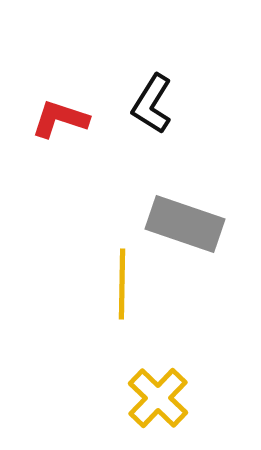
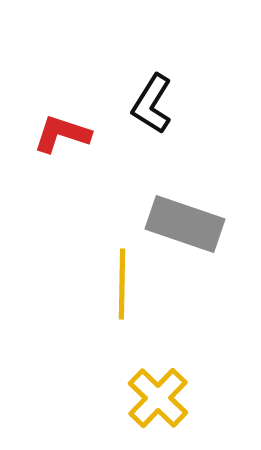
red L-shape: moved 2 px right, 15 px down
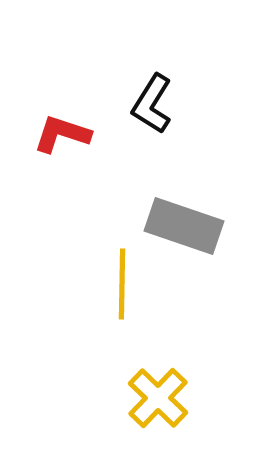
gray rectangle: moved 1 px left, 2 px down
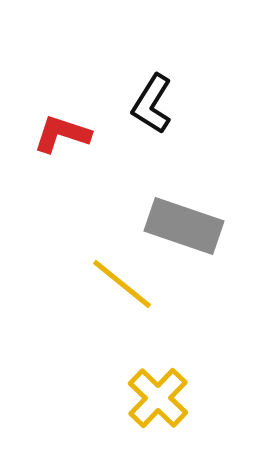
yellow line: rotated 52 degrees counterclockwise
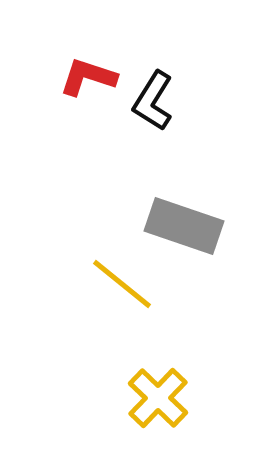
black L-shape: moved 1 px right, 3 px up
red L-shape: moved 26 px right, 57 px up
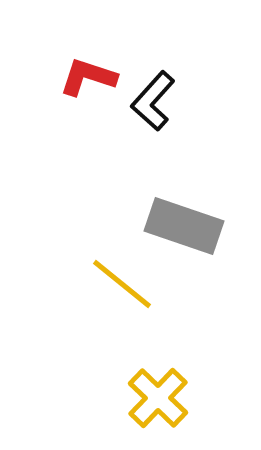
black L-shape: rotated 10 degrees clockwise
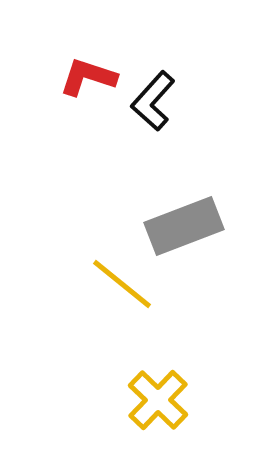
gray rectangle: rotated 40 degrees counterclockwise
yellow cross: moved 2 px down
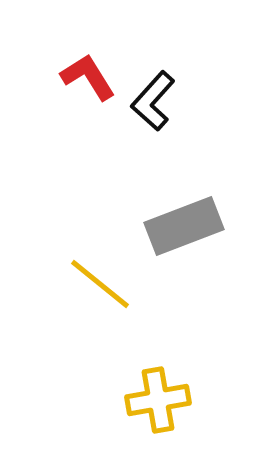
red L-shape: rotated 40 degrees clockwise
yellow line: moved 22 px left
yellow cross: rotated 36 degrees clockwise
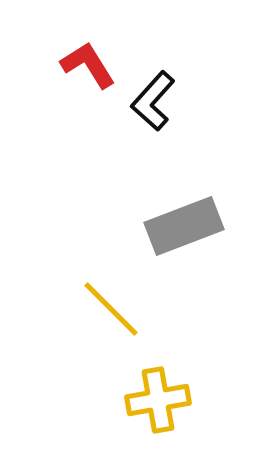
red L-shape: moved 12 px up
yellow line: moved 11 px right, 25 px down; rotated 6 degrees clockwise
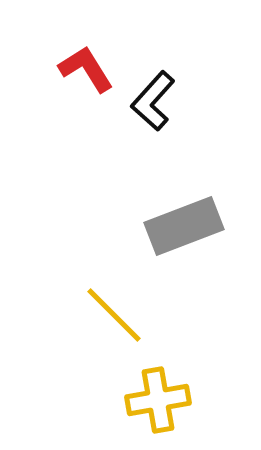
red L-shape: moved 2 px left, 4 px down
yellow line: moved 3 px right, 6 px down
